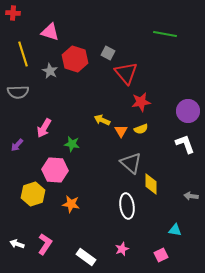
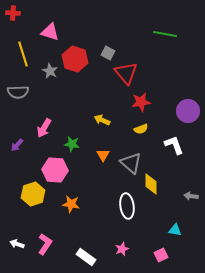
orange triangle: moved 18 px left, 24 px down
white L-shape: moved 11 px left, 1 px down
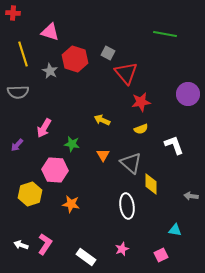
purple circle: moved 17 px up
yellow hexagon: moved 3 px left
white arrow: moved 4 px right, 1 px down
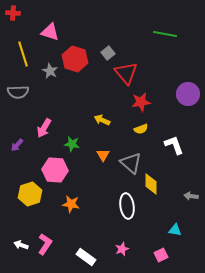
gray square: rotated 24 degrees clockwise
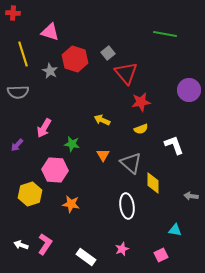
purple circle: moved 1 px right, 4 px up
yellow diamond: moved 2 px right, 1 px up
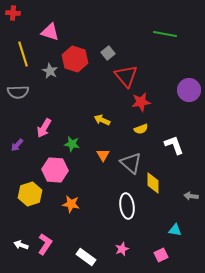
red triangle: moved 3 px down
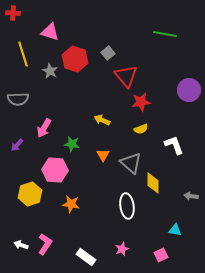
gray semicircle: moved 7 px down
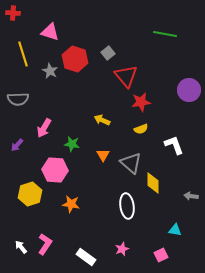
white arrow: moved 2 px down; rotated 32 degrees clockwise
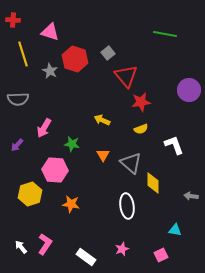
red cross: moved 7 px down
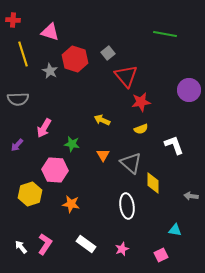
white rectangle: moved 13 px up
